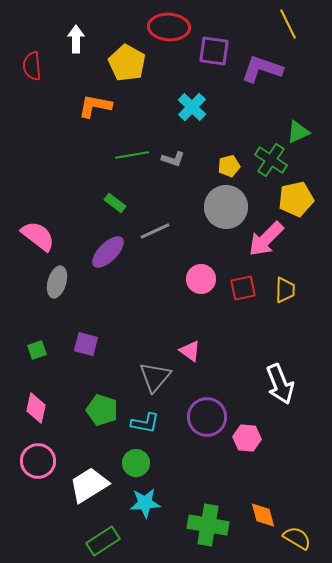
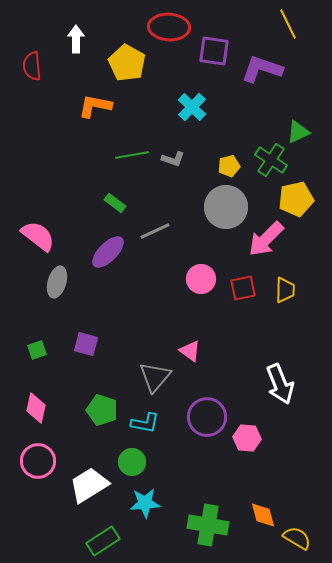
green circle at (136, 463): moved 4 px left, 1 px up
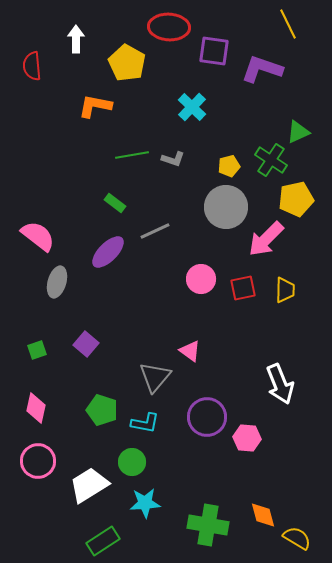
purple square at (86, 344): rotated 25 degrees clockwise
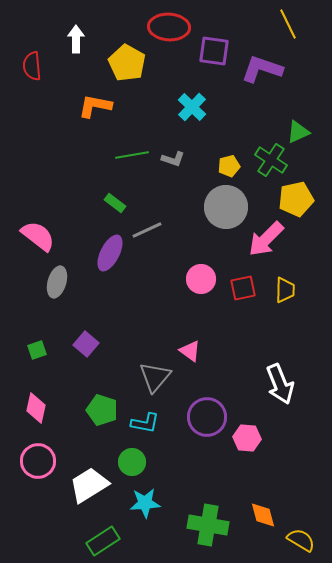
gray line at (155, 231): moved 8 px left, 1 px up
purple ellipse at (108, 252): moved 2 px right, 1 px down; rotated 18 degrees counterclockwise
yellow semicircle at (297, 538): moved 4 px right, 2 px down
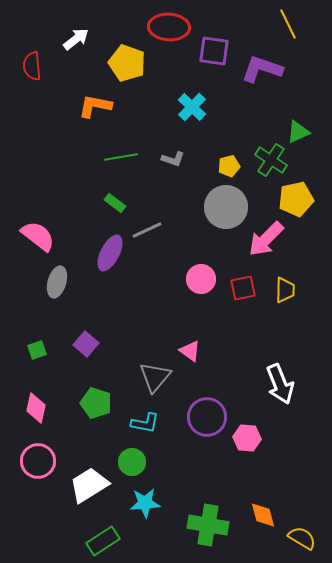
white arrow at (76, 39): rotated 52 degrees clockwise
yellow pentagon at (127, 63): rotated 9 degrees counterclockwise
green line at (132, 155): moved 11 px left, 2 px down
green pentagon at (102, 410): moved 6 px left, 7 px up
yellow semicircle at (301, 540): moved 1 px right, 2 px up
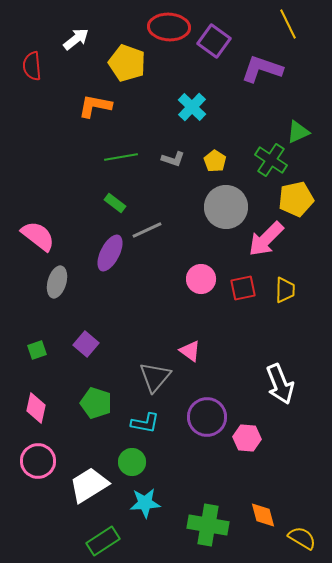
purple square at (214, 51): moved 10 px up; rotated 28 degrees clockwise
yellow pentagon at (229, 166): moved 14 px left, 5 px up; rotated 25 degrees counterclockwise
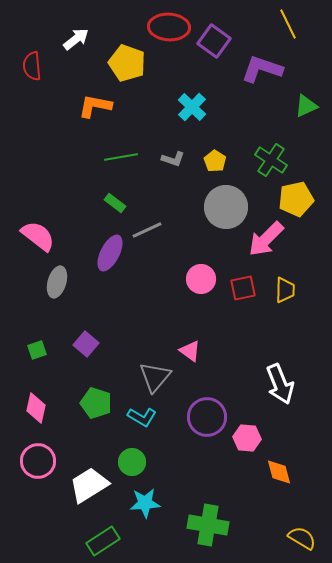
green triangle at (298, 132): moved 8 px right, 26 px up
cyan L-shape at (145, 423): moved 3 px left, 6 px up; rotated 20 degrees clockwise
orange diamond at (263, 515): moved 16 px right, 43 px up
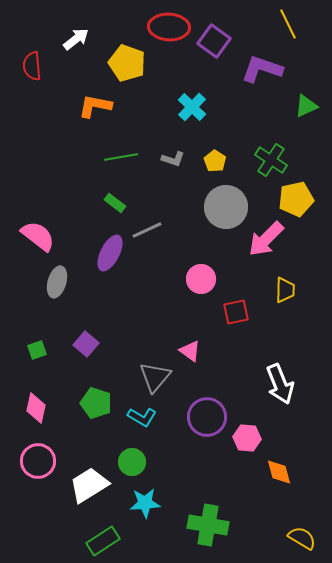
red square at (243, 288): moved 7 px left, 24 px down
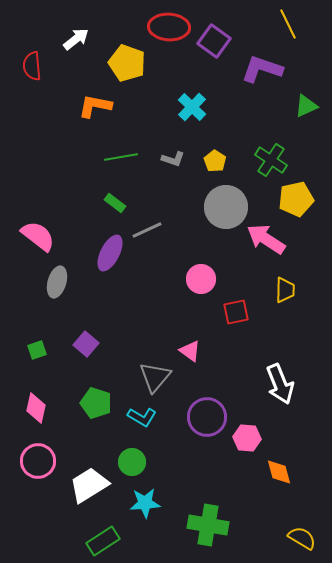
pink arrow at (266, 239): rotated 78 degrees clockwise
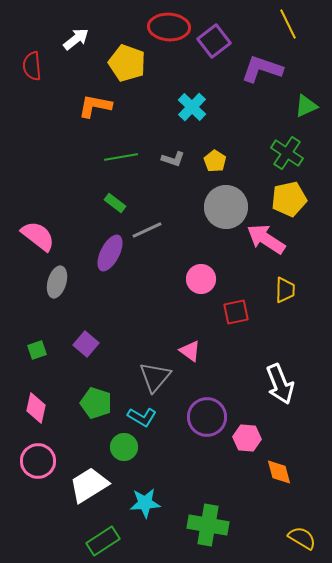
purple square at (214, 41): rotated 16 degrees clockwise
green cross at (271, 160): moved 16 px right, 7 px up
yellow pentagon at (296, 199): moved 7 px left
green circle at (132, 462): moved 8 px left, 15 px up
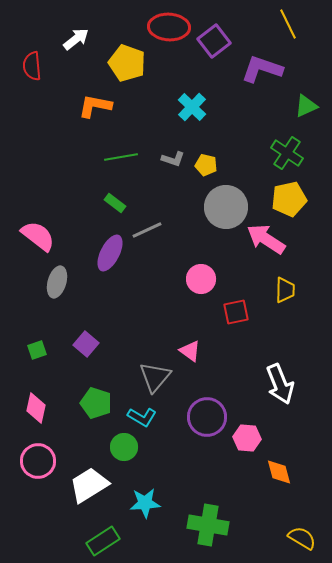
yellow pentagon at (215, 161): moved 9 px left, 4 px down; rotated 20 degrees counterclockwise
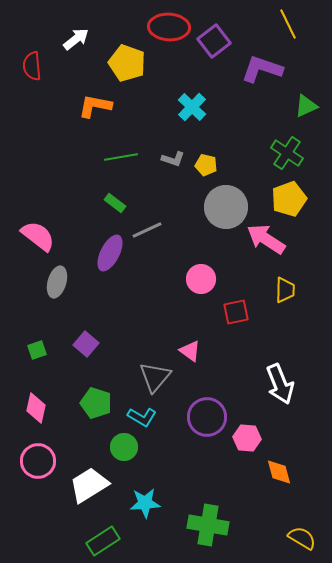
yellow pentagon at (289, 199): rotated 8 degrees counterclockwise
